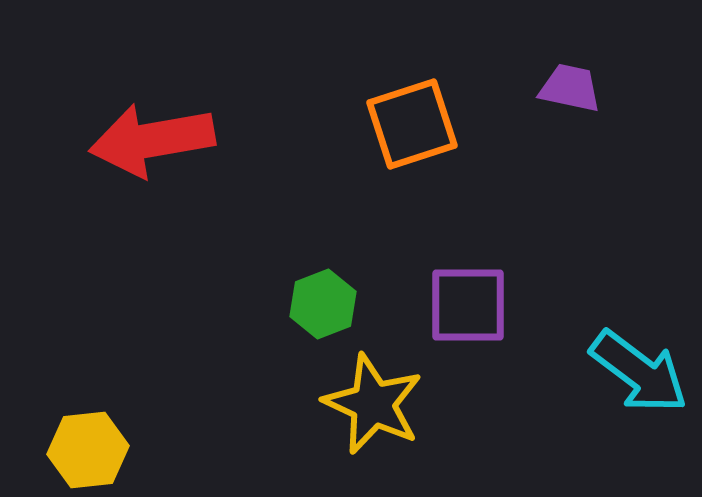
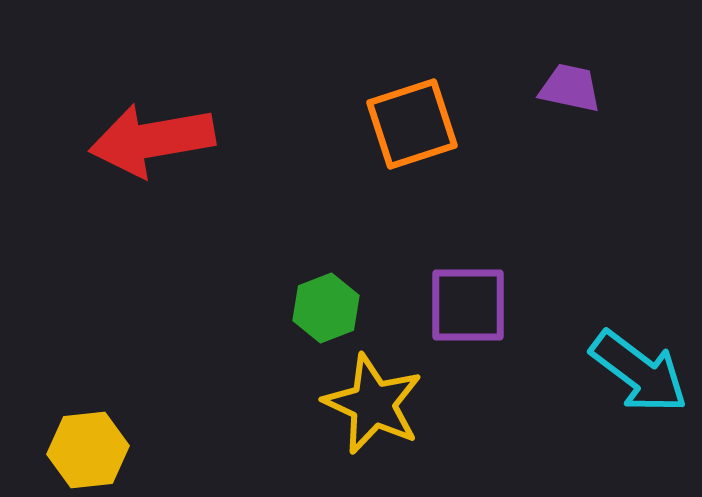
green hexagon: moved 3 px right, 4 px down
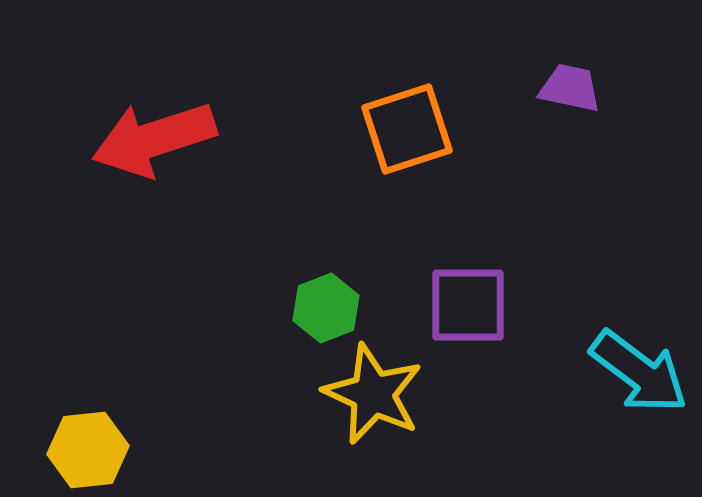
orange square: moved 5 px left, 5 px down
red arrow: moved 2 px right, 1 px up; rotated 8 degrees counterclockwise
yellow star: moved 10 px up
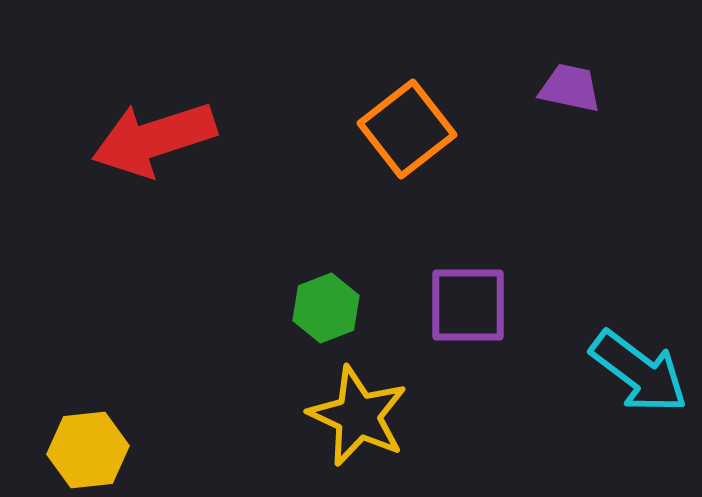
orange square: rotated 20 degrees counterclockwise
yellow star: moved 15 px left, 22 px down
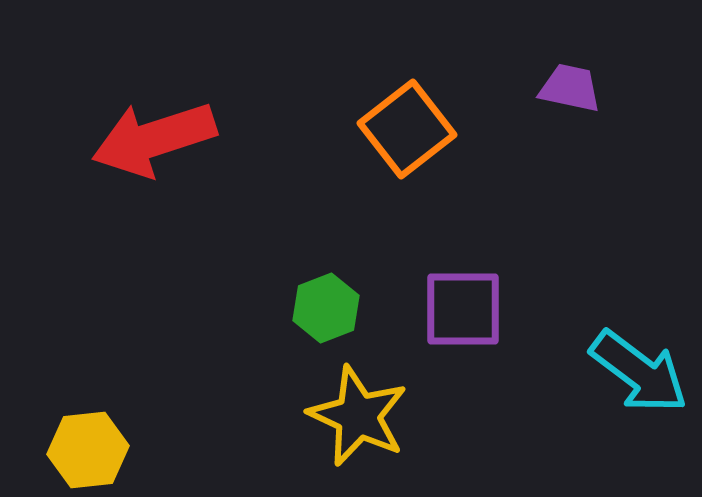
purple square: moved 5 px left, 4 px down
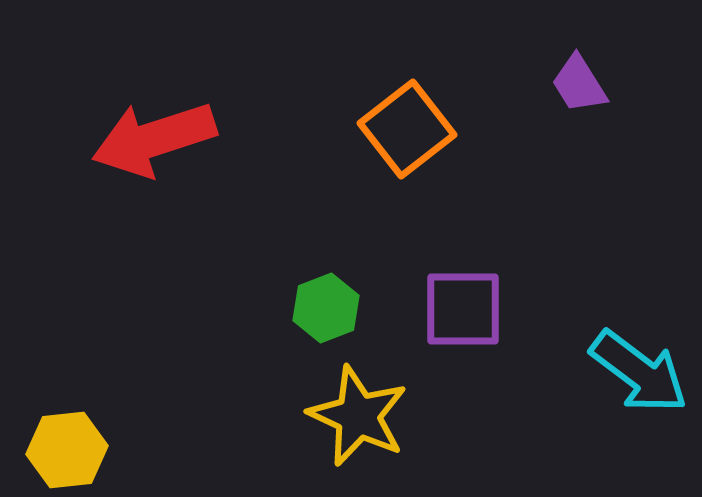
purple trapezoid: moved 9 px right, 4 px up; rotated 134 degrees counterclockwise
yellow hexagon: moved 21 px left
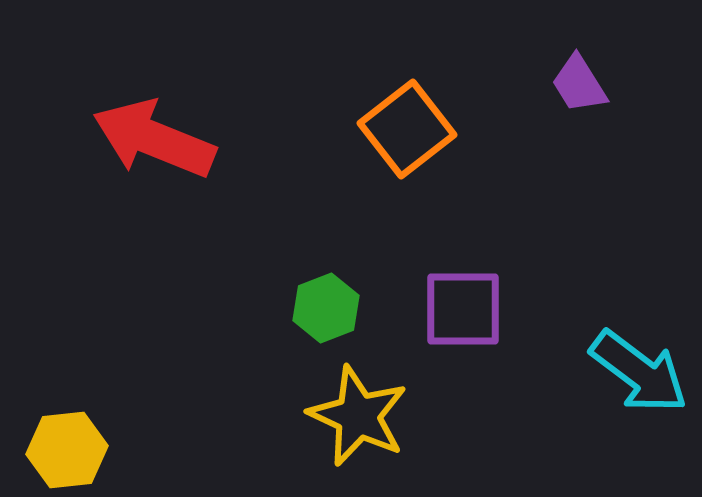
red arrow: rotated 40 degrees clockwise
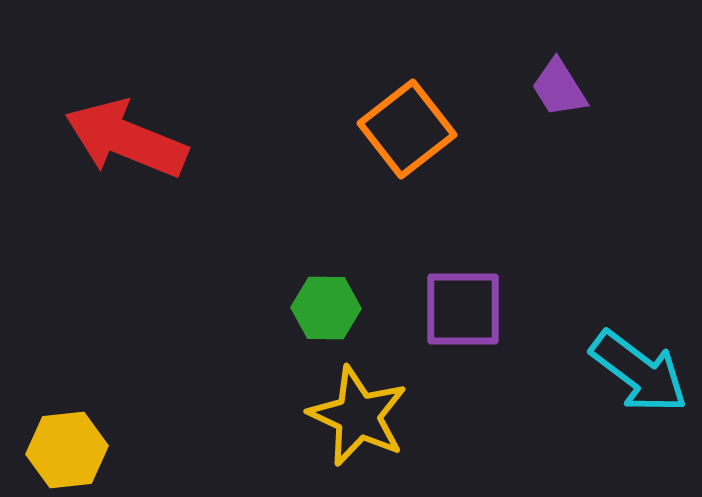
purple trapezoid: moved 20 px left, 4 px down
red arrow: moved 28 px left
green hexagon: rotated 22 degrees clockwise
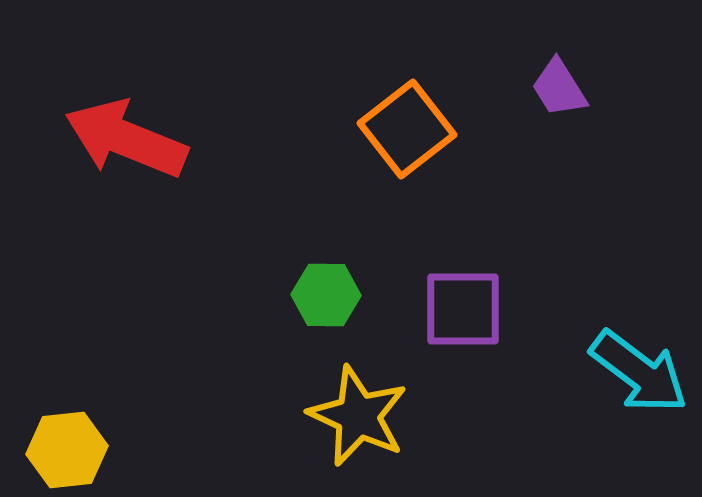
green hexagon: moved 13 px up
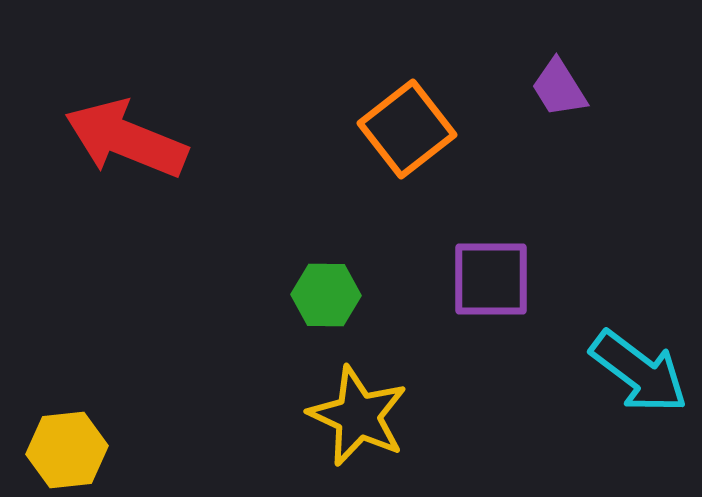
purple square: moved 28 px right, 30 px up
